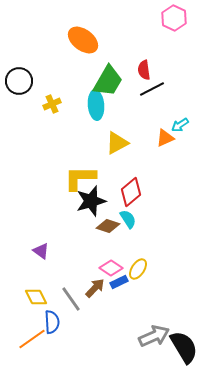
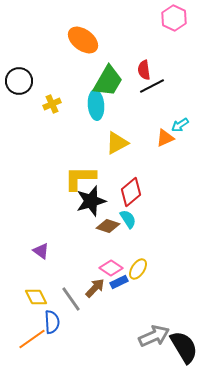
black line: moved 3 px up
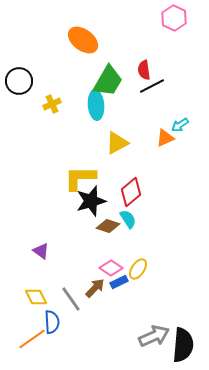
black semicircle: moved 1 px left, 2 px up; rotated 36 degrees clockwise
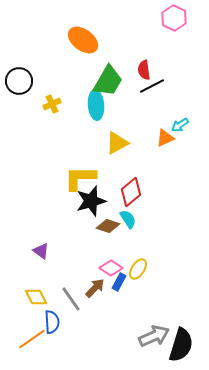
blue rectangle: rotated 36 degrees counterclockwise
black semicircle: moved 2 px left; rotated 12 degrees clockwise
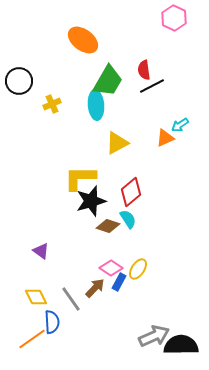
black semicircle: rotated 108 degrees counterclockwise
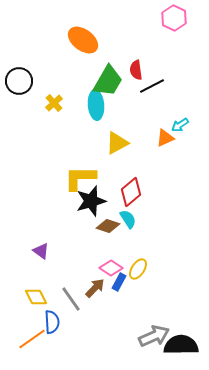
red semicircle: moved 8 px left
yellow cross: moved 2 px right, 1 px up; rotated 18 degrees counterclockwise
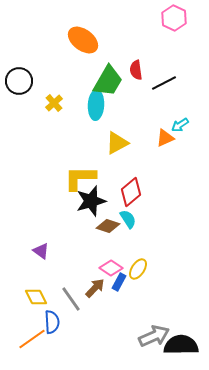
black line: moved 12 px right, 3 px up
cyan ellipse: rotated 8 degrees clockwise
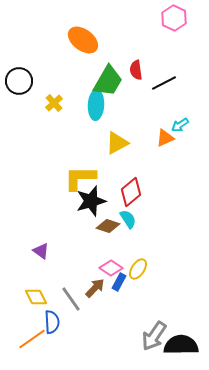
gray arrow: rotated 148 degrees clockwise
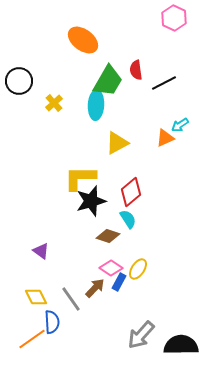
brown diamond: moved 10 px down
gray arrow: moved 13 px left, 1 px up; rotated 8 degrees clockwise
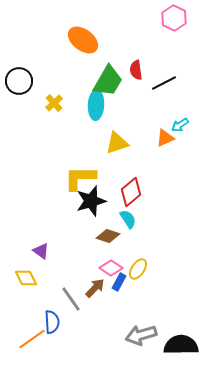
yellow triangle: rotated 10 degrees clockwise
yellow diamond: moved 10 px left, 19 px up
gray arrow: rotated 32 degrees clockwise
